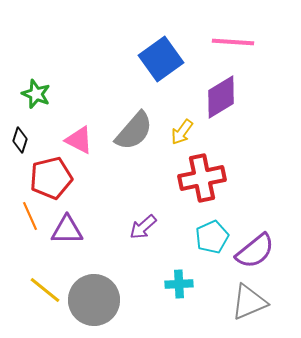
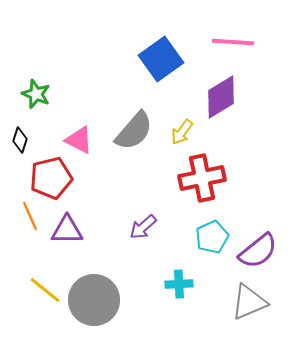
purple semicircle: moved 3 px right
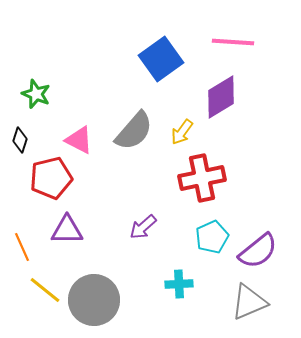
orange line: moved 8 px left, 31 px down
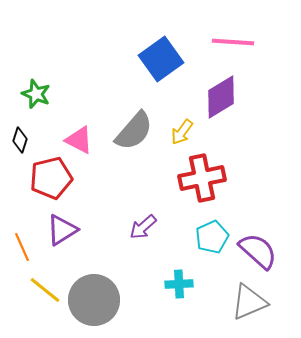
purple triangle: moved 5 px left; rotated 32 degrees counterclockwise
purple semicircle: rotated 99 degrees counterclockwise
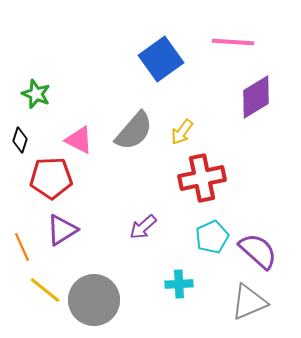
purple diamond: moved 35 px right
red pentagon: rotated 12 degrees clockwise
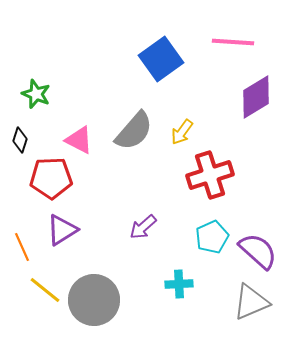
red cross: moved 8 px right, 3 px up; rotated 6 degrees counterclockwise
gray triangle: moved 2 px right
